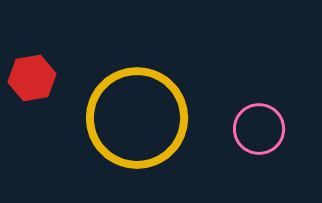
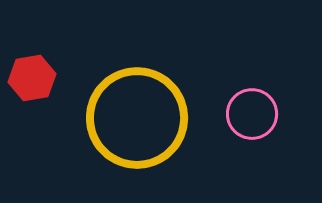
pink circle: moved 7 px left, 15 px up
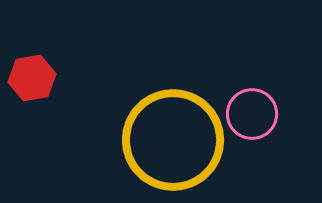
yellow circle: moved 36 px right, 22 px down
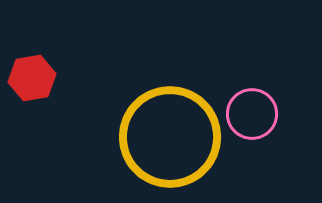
yellow circle: moved 3 px left, 3 px up
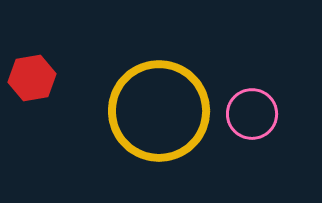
yellow circle: moved 11 px left, 26 px up
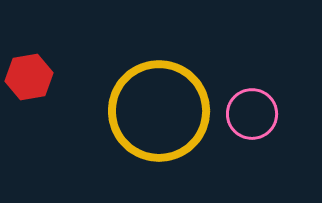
red hexagon: moved 3 px left, 1 px up
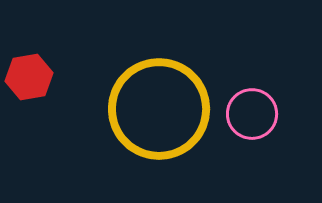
yellow circle: moved 2 px up
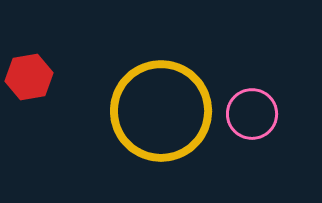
yellow circle: moved 2 px right, 2 px down
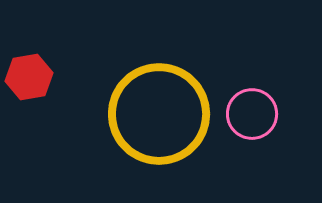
yellow circle: moved 2 px left, 3 px down
